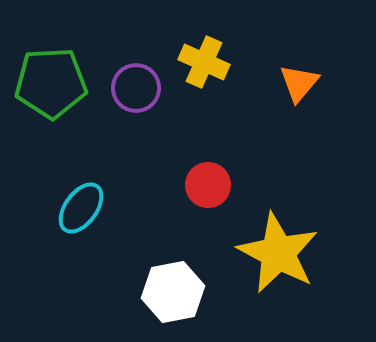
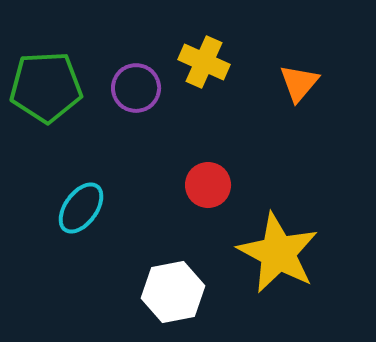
green pentagon: moved 5 px left, 4 px down
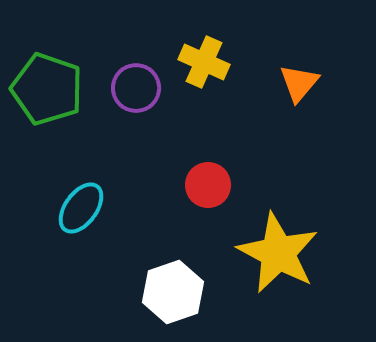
green pentagon: moved 1 px right, 2 px down; rotated 22 degrees clockwise
white hexagon: rotated 8 degrees counterclockwise
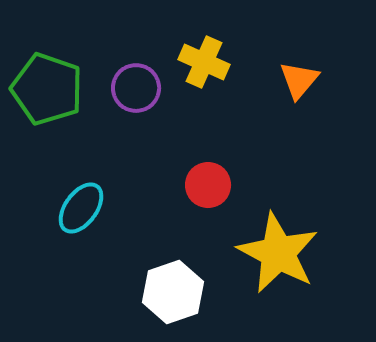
orange triangle: moved 3 px up
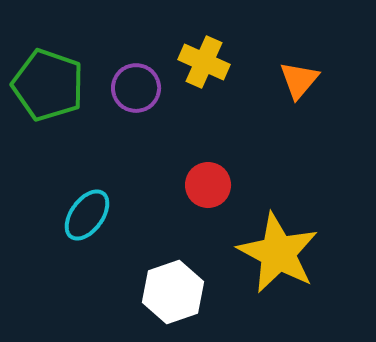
green pentagon: moved 1 px right, 4 px up
cyan ellipse: moved 6 px right, 7 px down
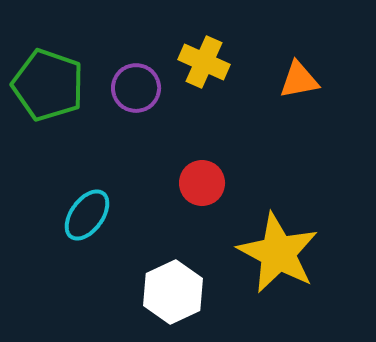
orange triangle: rotated 39 degrees clockwise
red circle: moved 6 px left, 2 px up
white hexagon: rotated 6 degrees counterclockwise
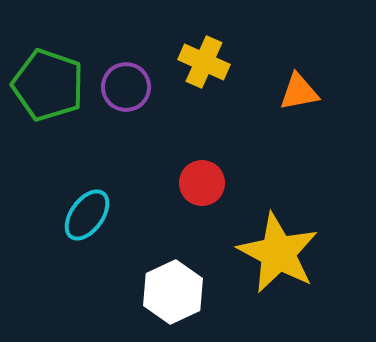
orange triangle: moved 12 px down
purple circle: moved 10 px left, 1 px up
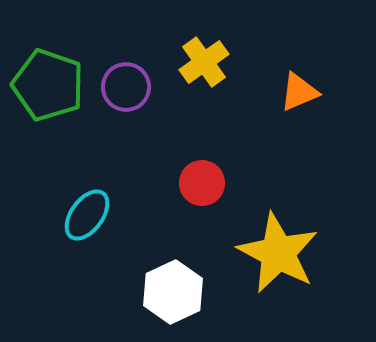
yellow cross: rotated 30 degrees clockwise
orange triangle: rotated 12 degrees counterclockwise
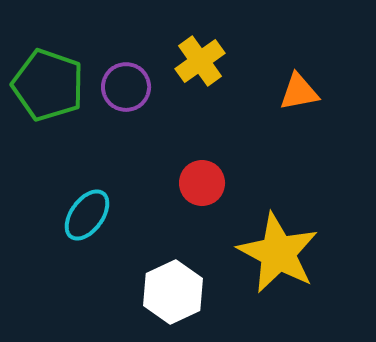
yellow cross: moved 4 px left, 1 px up
orange triangle: rotated 12 degrees clockwise
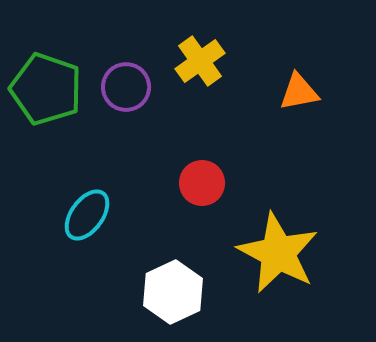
green pentagon: moved 2 px left, 4 px down
